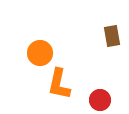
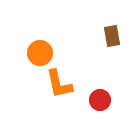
orange L-shape: rotated 24 degrees counterclockwise
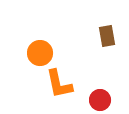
brown rectangle: moved 5 px left
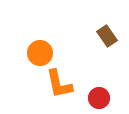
brown rectangle: rotated 25 degrees counterclockwise
red circle: moved 1 px left, 2 px up
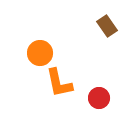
brown rectangle: moved 10 px up
orange L-shape: moved 1 px up
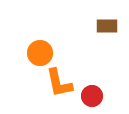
brown rectangle: rotated 55 degrees counterclockwise
red circle: moved 7 px left, 2 px up
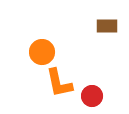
orange circle: moved 2 px right, 1 px up
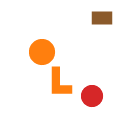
brown rectangle: moved 5 px left, 8 px up
orange L-shape: rotated 12 degrees clockwise
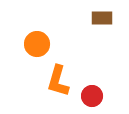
orange circle: moved 5 px left, 8 px up
orange L-shape: moved 1 px left, 2 px up; rotated 16 degrees clockwise
